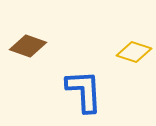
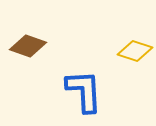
yellow diamond: moved 1 px right, 1 px up
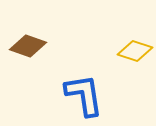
blue L-shape: moved 4 px down; rotated 6 degrees counterclockwise
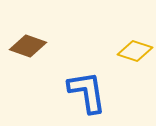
blue L-shape: moved 3 px right, 3 px up
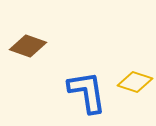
yellow diamond: moved 31 px down
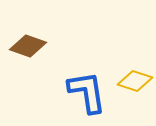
yellow diamond: moved 1 px up
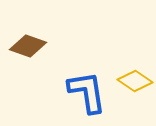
yellow diamond: rotated 16 degrees clockwise
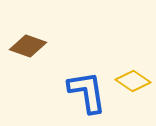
yellow diamond: moved 2 px left
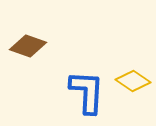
blue L-shape: rotated 12 degrees clockwise
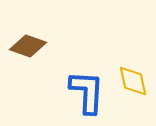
yellow diamond: rotated 44 degrees clockwise
